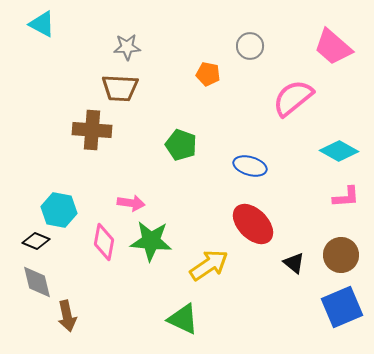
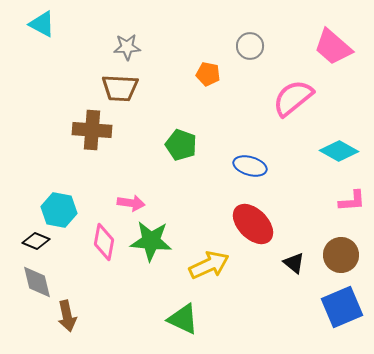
pink L-shape: moved 6 px right, 4 px down
yellow arrow: rotated 9 degrees clockwise
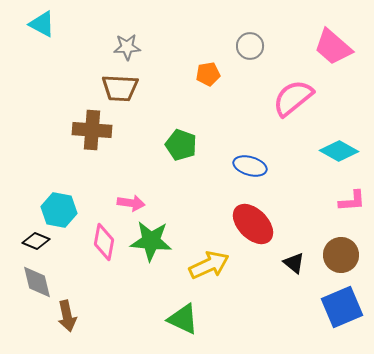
orange pentagon: rotated 20 degrees counterclockwise
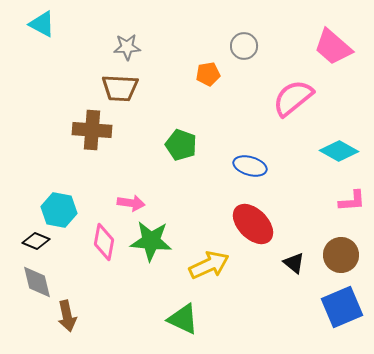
gray circle: moved 6 px left
